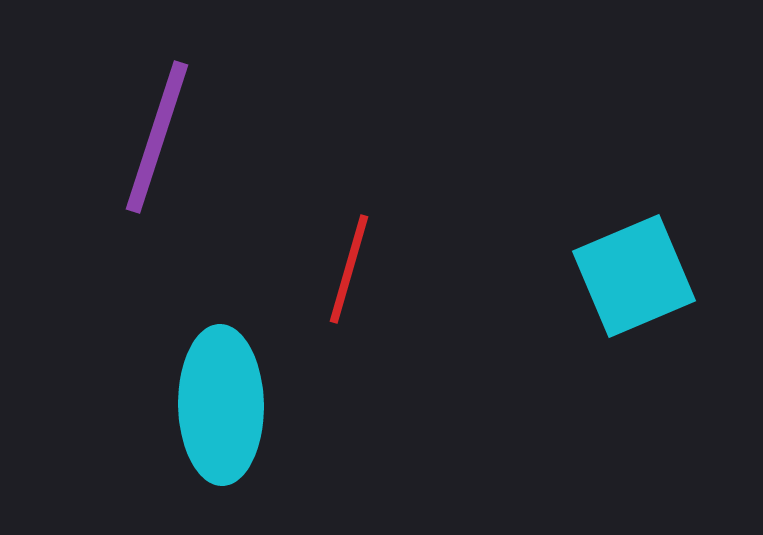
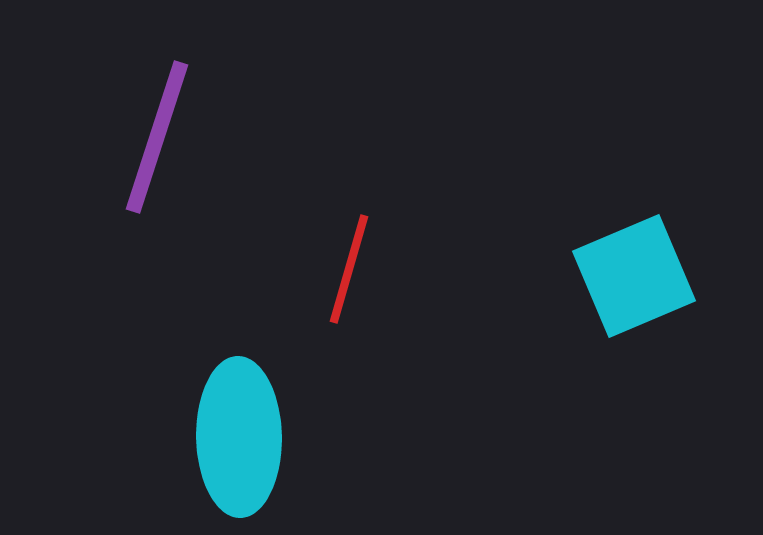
cyan ellipse: moved 18 px right, 32 px down
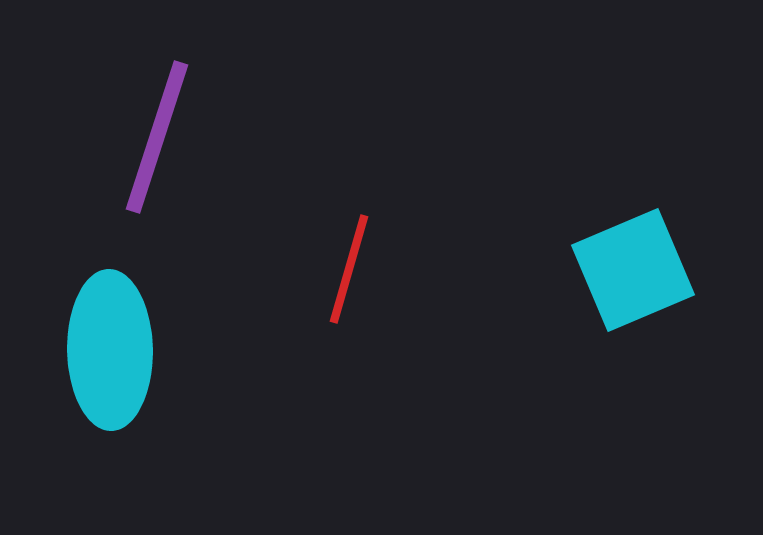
cyan square: moved 1 px left, 6 px up
cyan ellipse: moved 129 px left, 87 px up
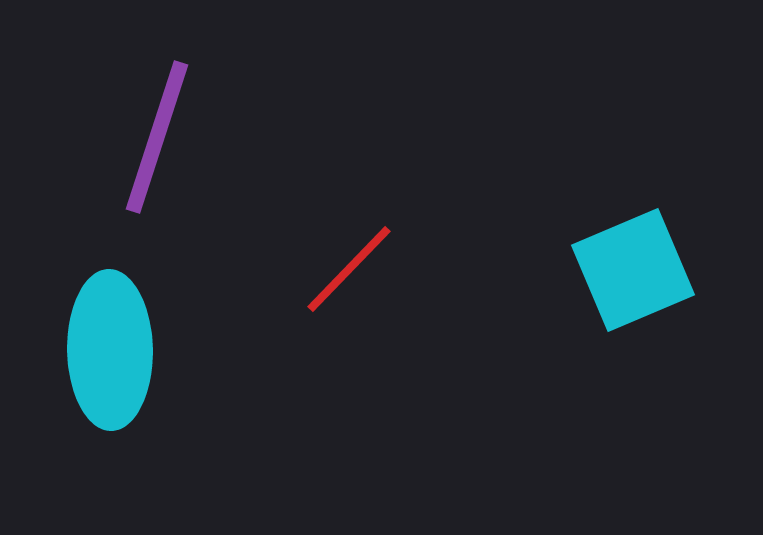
red line: rotated 28 degrees clockwise
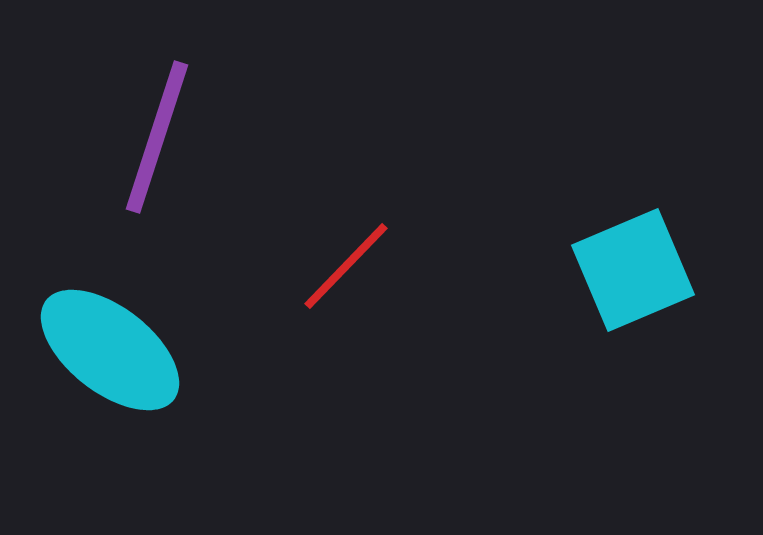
red line: moved 3 px left, 3 px up
cyan ellipse: rotated 51 degrees counterclockwise
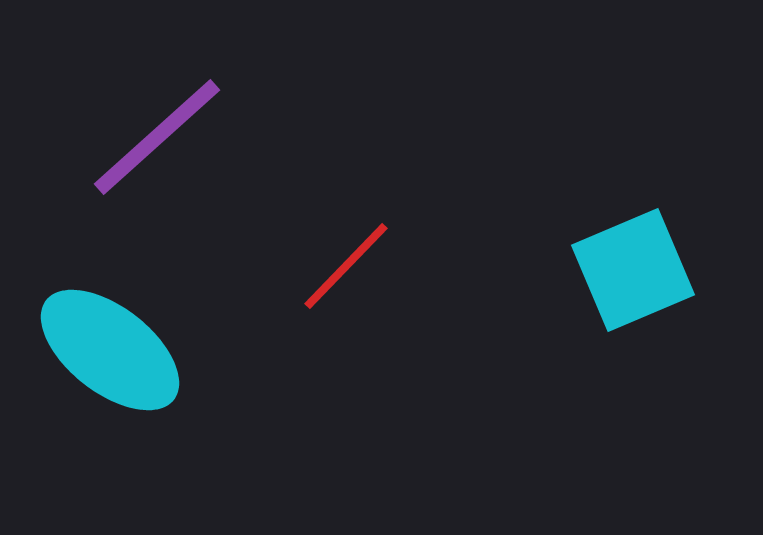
purple line: rotated 30 degrees clockwise
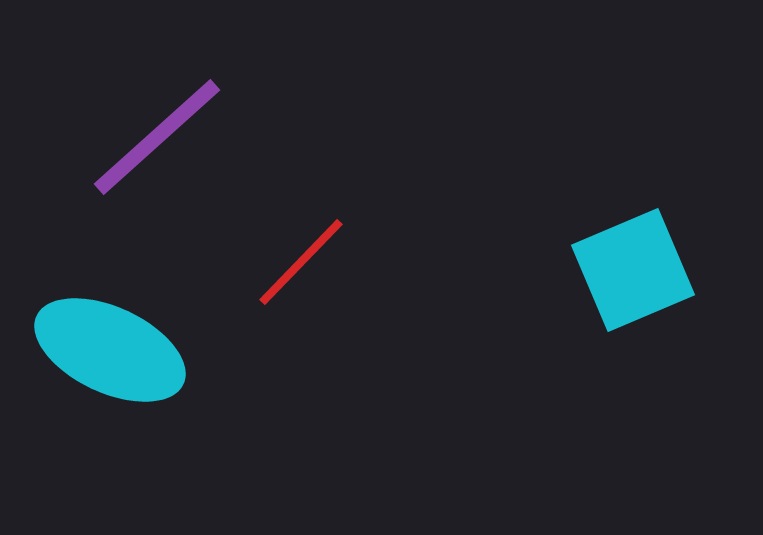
red line: moved 45 px left, 4 px up
cyan ellipse: rotated 13 degrees counterclockwise
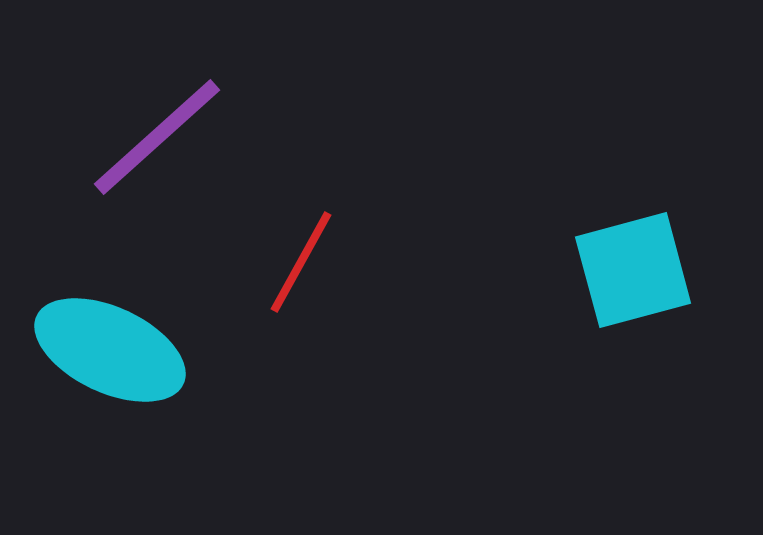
red line: rotated 15 degrees counterclockwise
cyan square: rotated 8 degrees clockwise
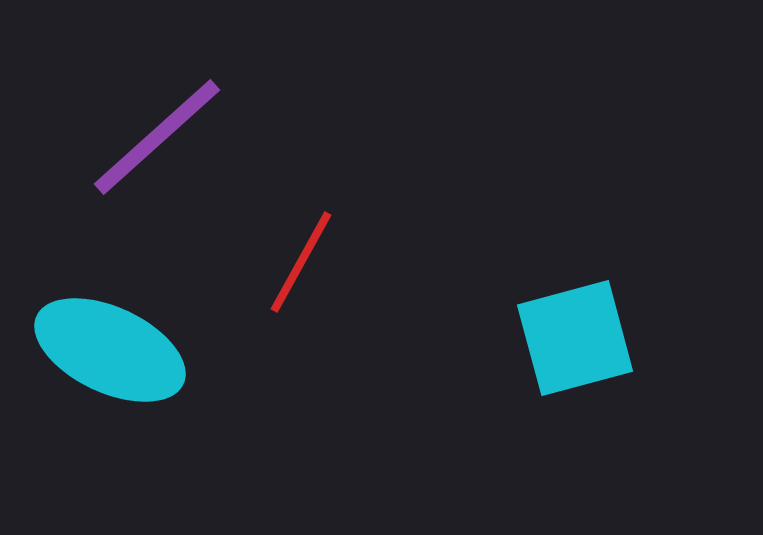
cyan square: moved 58 px left, 68 px down
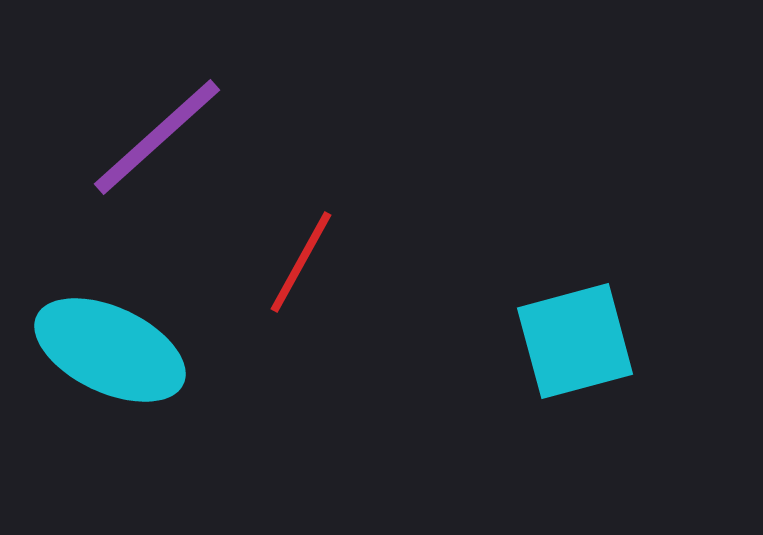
cyan square: moved 3 px down
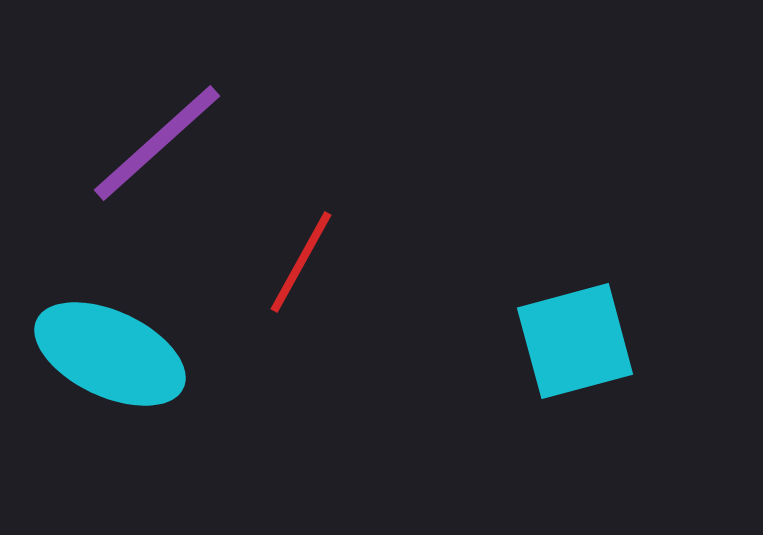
purple line: moved 6 px down
cyan ellipse: moved 4 px down
